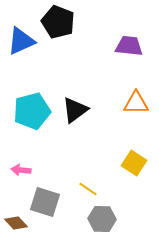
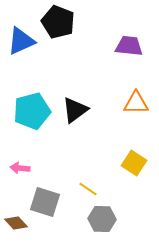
pink arrow: moved 1 px left, 2 px up
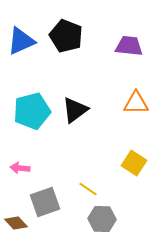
black pentagon: moved 8 px right, 14 px down
gray square: rotated 36 degrees counterclockwise
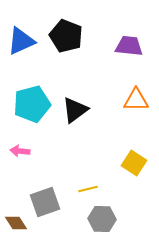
orange triangle: moved 3 px up
cyan pentagon: moved 7 px up
pink arrow: moved 17 px up
yellow line: rotated 48 degrees counterclockwise
brown diamond: rotated 10 degrees clockwise
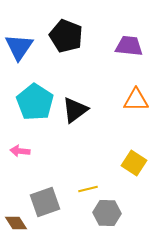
blue triangle: moved 2 px left, 6 px down; rotated 32 degrees counterclockwise
cyan pentagon: moved 3 px right, 2 px up; rotated 24 degrees counterclockwise
gray hexagon: moved 5 px right, 6 px up
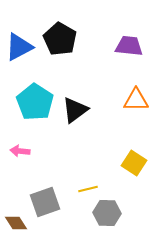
black pentagon: moved 6 px left, 3 px down; rotated 8 degrees clockwise
blue triangle: rotated 28 degrees clockwise
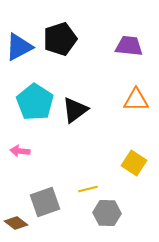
black pentagon: rotated 24 degrees clockwise
brown diamond: rotated 20 degrees counterclockwise
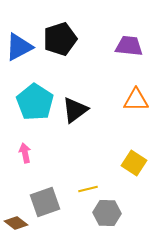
pink arrow: moved 5 px right, 2 px down; rotated 72 degrees clockwise
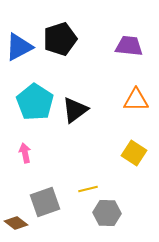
yellow square: moved 10 px up
